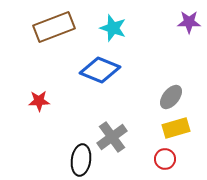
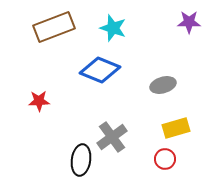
gray ellipse: moved 8 px left, 12 px up; rotated 35 degrees clockwise
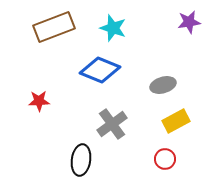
purple star: rotated 10 degrees counterclockwise
yellow rectangle: moved 7 px up; rotated 12 degrees counterclockwise
gray cross: moved 13 px up
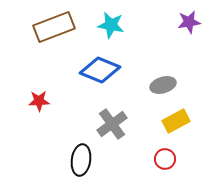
cyan star: moved 2 px left, 3 px up; rotated 8 degrees counterclockwise
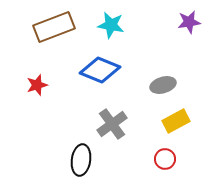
red star: moved 2 px left, 16 px up; rotated 15 degrees counterclockwise
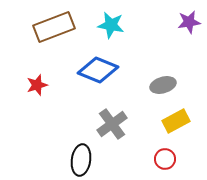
blue diamond: moved 2 px left
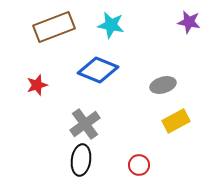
purple star: rotated 20 degrees clockwise
gray cross: moved 27 px left
red circle: moved 26 px left, 6 px down
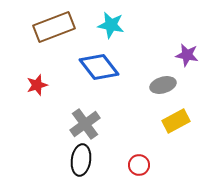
purple star: moved 2 px left, 33 px down
blue diamond: moved 1 px right, 3 px up; rotated 30 degrees clockwise
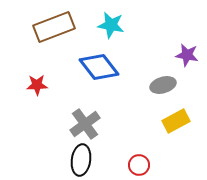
red star: rotated 15 degrees clockwise
